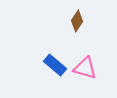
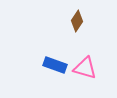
blue rectangle: rotated 20 degrees counterclockwise
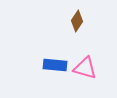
blue rectangle: rotated 15 degrees counterclockwise
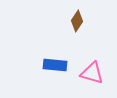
pink triangle: moved 7 px right, 5 px down
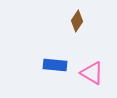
pink triangle: rotated 15 degrees clockwise
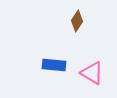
blue rectangle: moved 1 px left
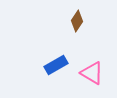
blue rectangle: moved 2 px right; rotated 35 degrees counterclockwise
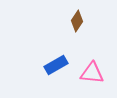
pink triangle: rotated 25 degrees counterclockwise
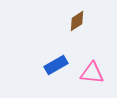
brown diamond: rotated 25 degrees clockwise
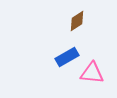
blue rectangle: moved 11 px right, 8 px up
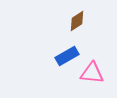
blue rectangle: moved 1 px up
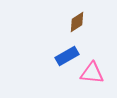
brown diamond: moved 1 px down
